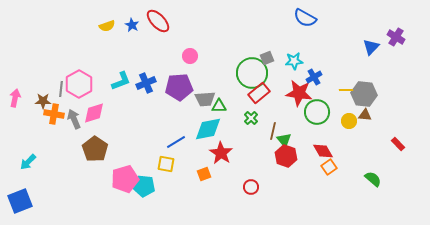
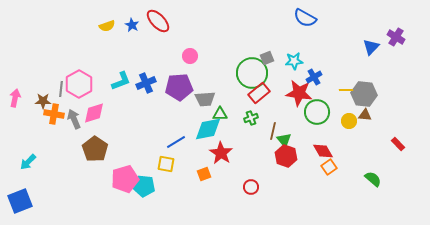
green triangle at (219, 106): moved 1 px right, 8 px down
green cross at (251, 118): rotated 24 degrees clockwise
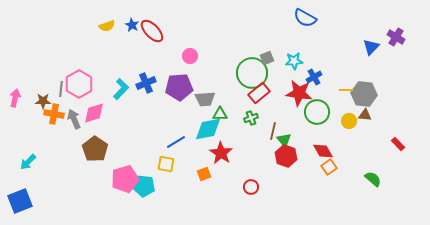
red ellipse at (158, 21): moved 6 px left, 10 px down
cyan L-shape at (121, 81): moved 8 px down; rotated 25 degrees counterclockwise
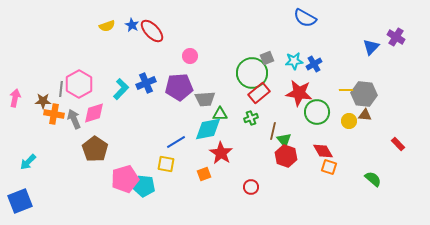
blue cross at (314, 77): moved 13 px up
orange square at (329, 167): rotated 35 degrees counterclockwise
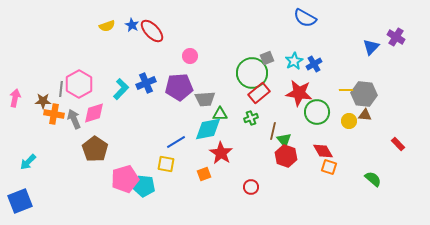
cyan star at (294, 61): rotated 24 degrees counterclockwise
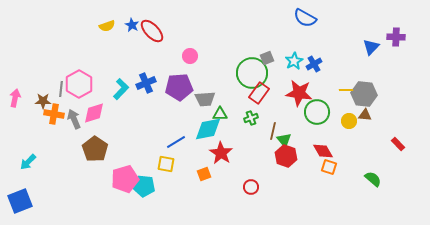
purple cross at (396, 37): rotated 30 degrees counterclockwise
red rectangle at (259, 93): rotated 15 degrees counterclockwise
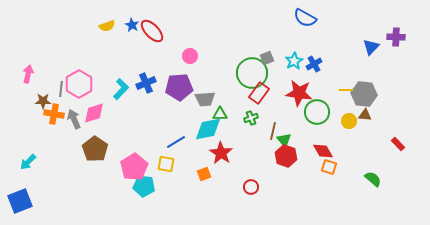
pink arrow at (15, 98): moved 13 px right, 24 px up
pink pentagon at (125, 179): moved 9 px right, 12 px up; rotated 16 degrees counterclockwise
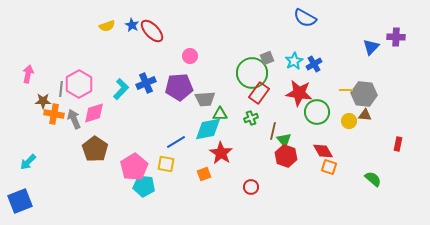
red rectangle at (398, 144): rotated 56 degrees clockwise
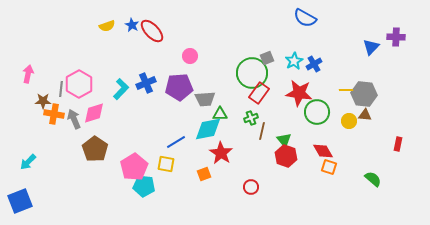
brown line at (273, 131): moved 11 px left
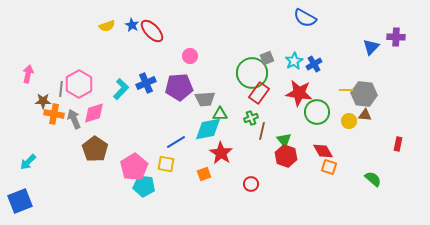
red circle at (251, 187): moved 3 px up
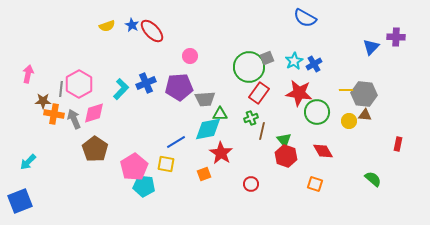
green circle at (252, 73): moved 3 px left, 6 px up
orange square at (329, 167): moved 14 px left, 17 px down
